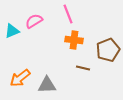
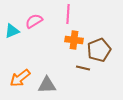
pink line: rotated 24 degrees clockwise
brown pentagon: moved 9 px left
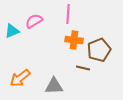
gray triangle: moved 7 px right, 1 px down
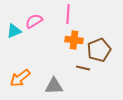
cyan triangle: moved 2 px right
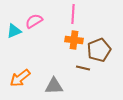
pink line: moved 5 px right
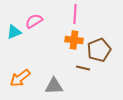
pink line: moved 2 px right
cyan triangle: moved 1 px down
